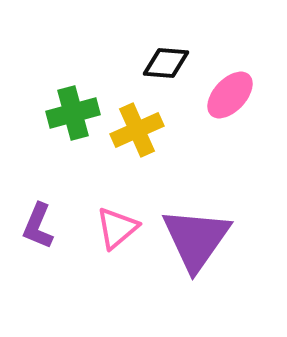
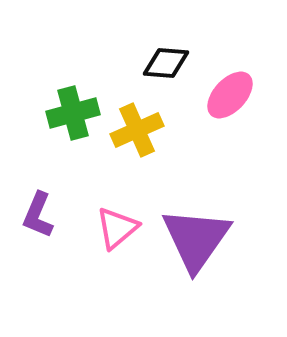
purple L-shape: moved 11 px up
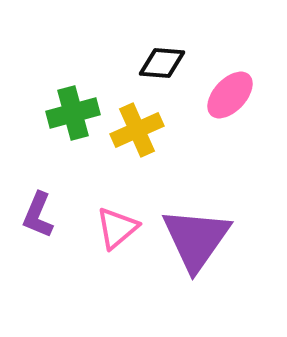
black diamond: moved 4 px left
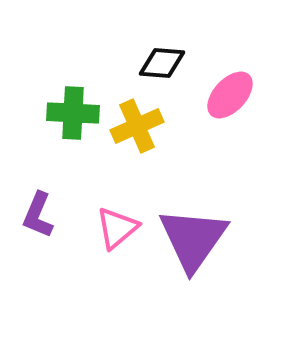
green cross: rotated 18 degrees clockwise
yellow cross: moved 4 px up
purple triangle: moved 3 px left
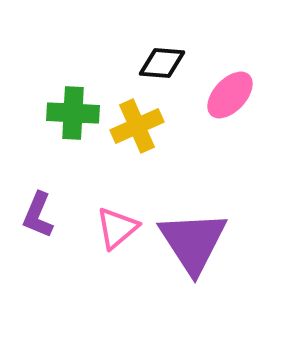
purple triangle: moved 3 px down; rotated 8 degrees counterclockwise
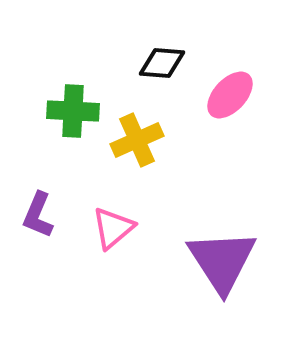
green cross: moved 2 px up
yellow cross: moved 14 px down
pink triangle: moved 4 px left
purple triangle: moved 29 px right, 19 px down
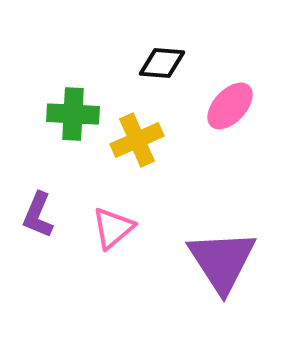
pink ellipse: moved 11 px down
green cross: moved 3 px down
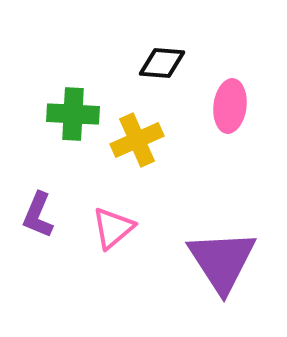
pink ellipse: rotated 36 degrees counterclockwise
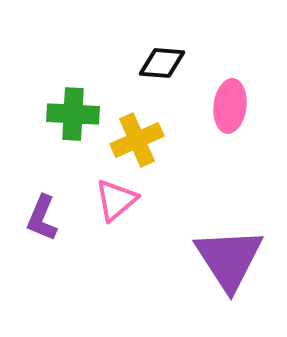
purple L-shape: moved 4 px right, 3 px down
pink triangle: moved 3 px right, 28 px up
purple triangle: moved 7 px right, 2 px up
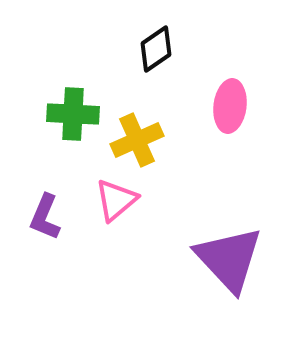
black diamond: moved 6 px left, 14 px up; rotated 39 degrees counterclockwise
purple L-shape: moved 3 px right, 1 px up
purple triangle: rotated 10 degrees counterclockwise
